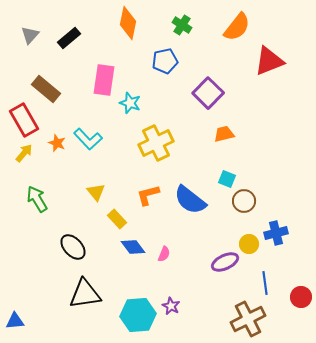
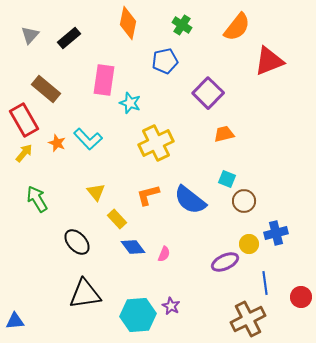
black ellipse: moved 4 px right, 5 px up
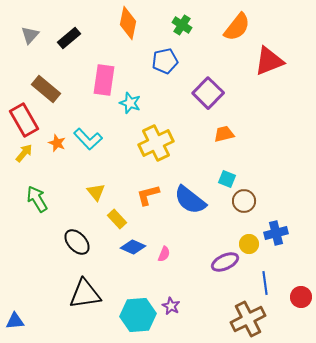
blue diamond: rotated 30 degrees counterclockwise
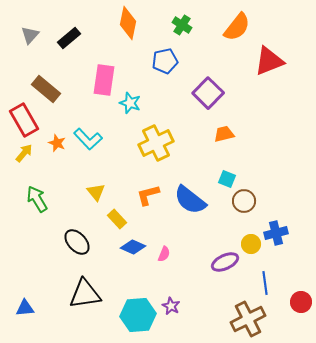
yellow circle: moved 2 px right
red circle: moved 5 px down
blue triangle: moved 10 px right, 13 px up
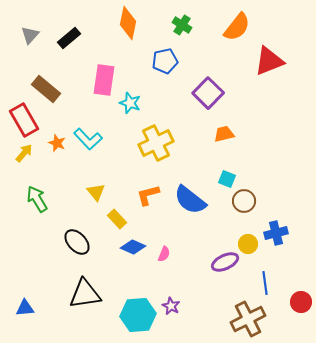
yellow circle: moved 3 px left
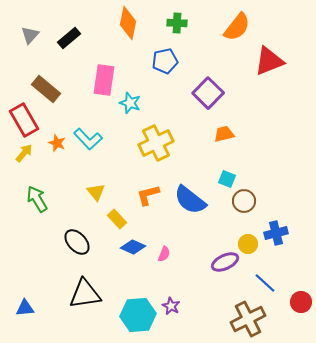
green cross: moved 5 px left, 2 px up; rotated 30 degrees counterclockwise
blue line: rotated 40 degrees counterclockwise
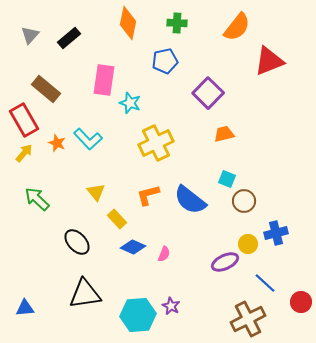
green arrow: rotated 16 degrees counterclockwise
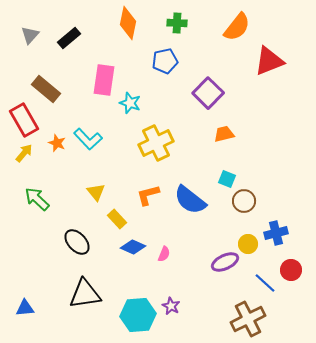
red circle: moved 10 px left, 32 px up
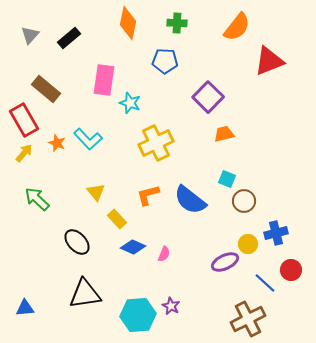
blue pentagon: rotated 15 degrees clockwise
purple square: moved 4 px down
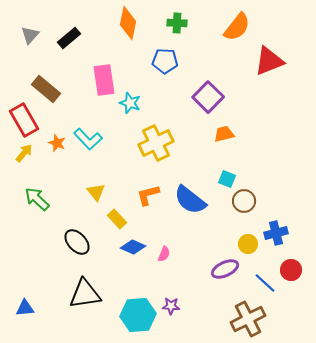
pink rectangle: rotated 16 degrees counterclockwise
purple ellipse: moved 7 px down
purple star: rotated 24 degrees counterclockwise
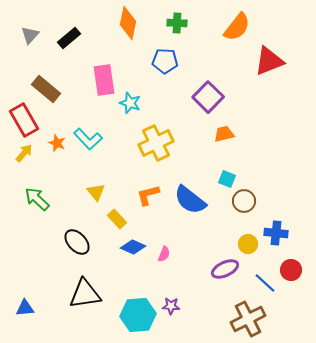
blue cross: rotated 20 degrees clockwise
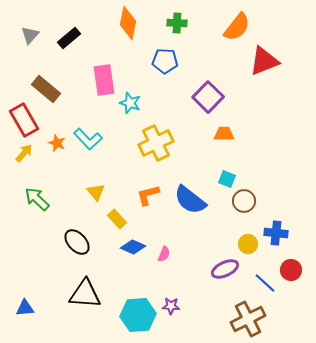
red triangle: moved 5 px left
orange trapezoid: rotated 15 degrees clockwise
black triangle: rotated 12 degrees clockwise
